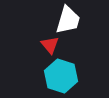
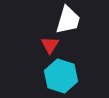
red triangle: rotated 12 degrees clockwise
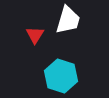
red triangle: moved 15 px left, 10 px up
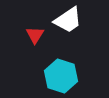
white trapezoid: rotated 40 degrees clockwise
